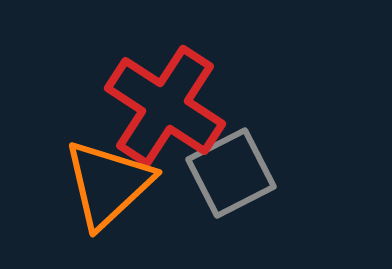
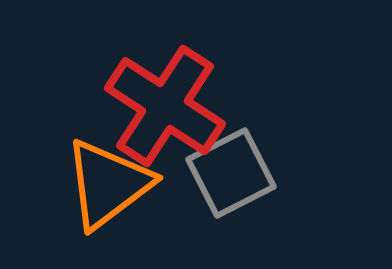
orange triangle: rotated 6 degrees clockwise
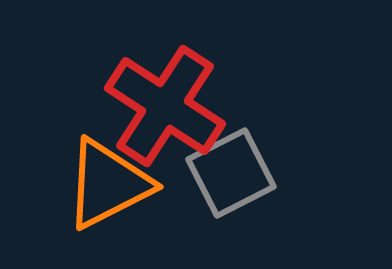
orange triangle: rotated 10 degrees clockwise
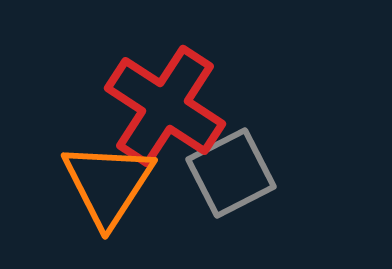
orange triangle: rotated 30 degrees counterclockwise
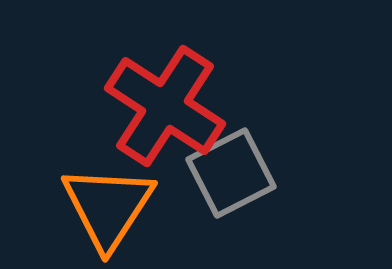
orange triangle: moved 23 px down
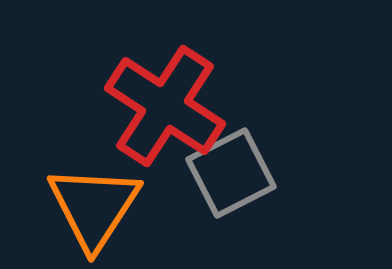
orange triangle: moved 14 px left
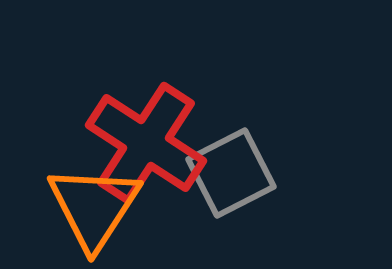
red cross: moved 19 px left, 37 px down
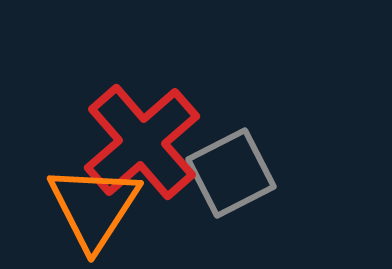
red cross: moved 4 px left, 1 px up; rotated 16 degrees clockwise
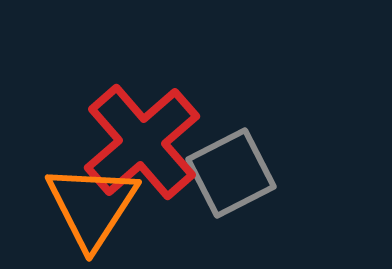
orange triangle: moved 2 px left, 1 px up
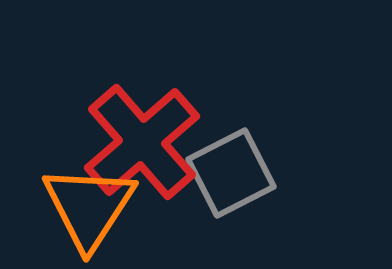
orange triangle: moved 3 px left, 1 px down
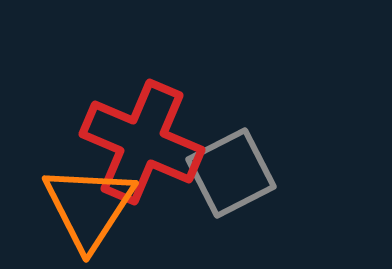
red cross: rotated 26 degrees counterclockwise
